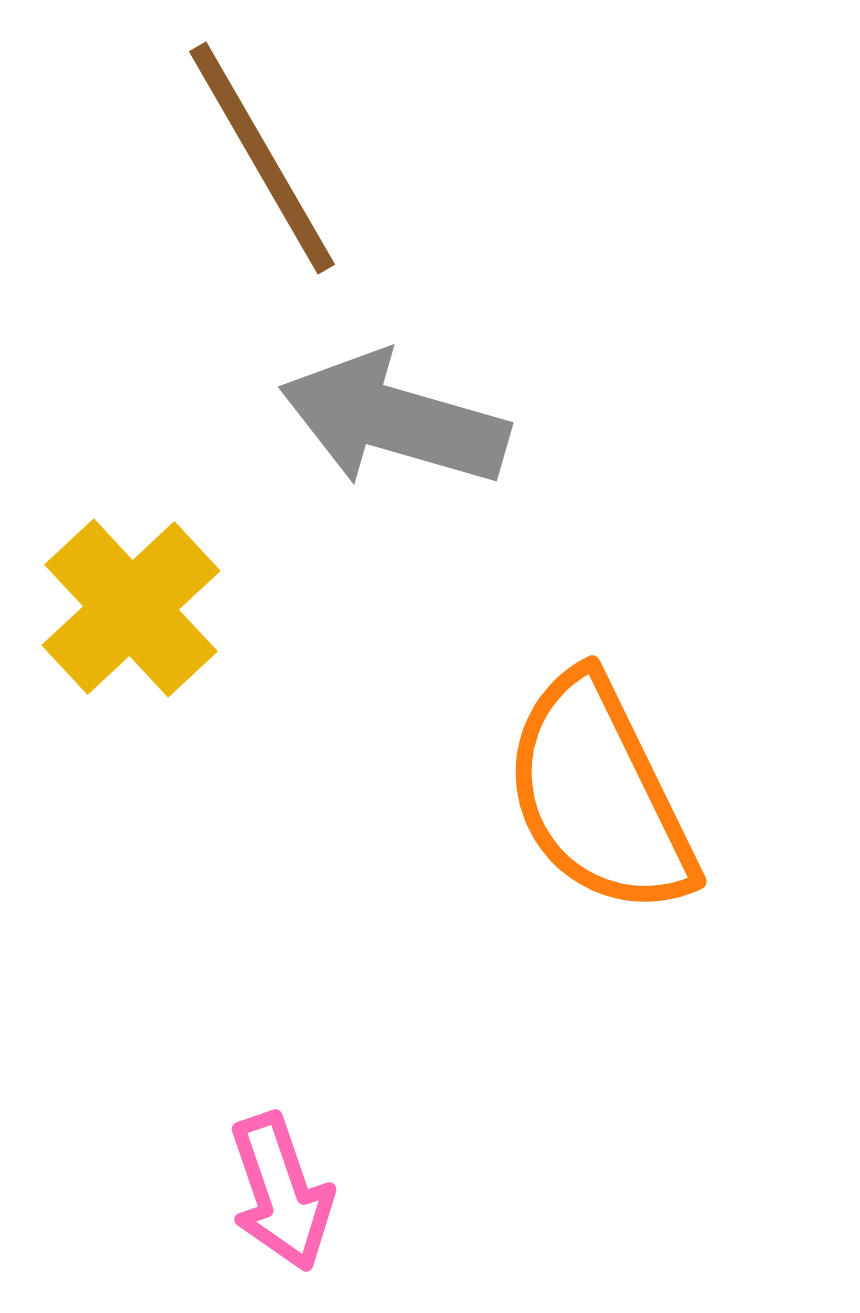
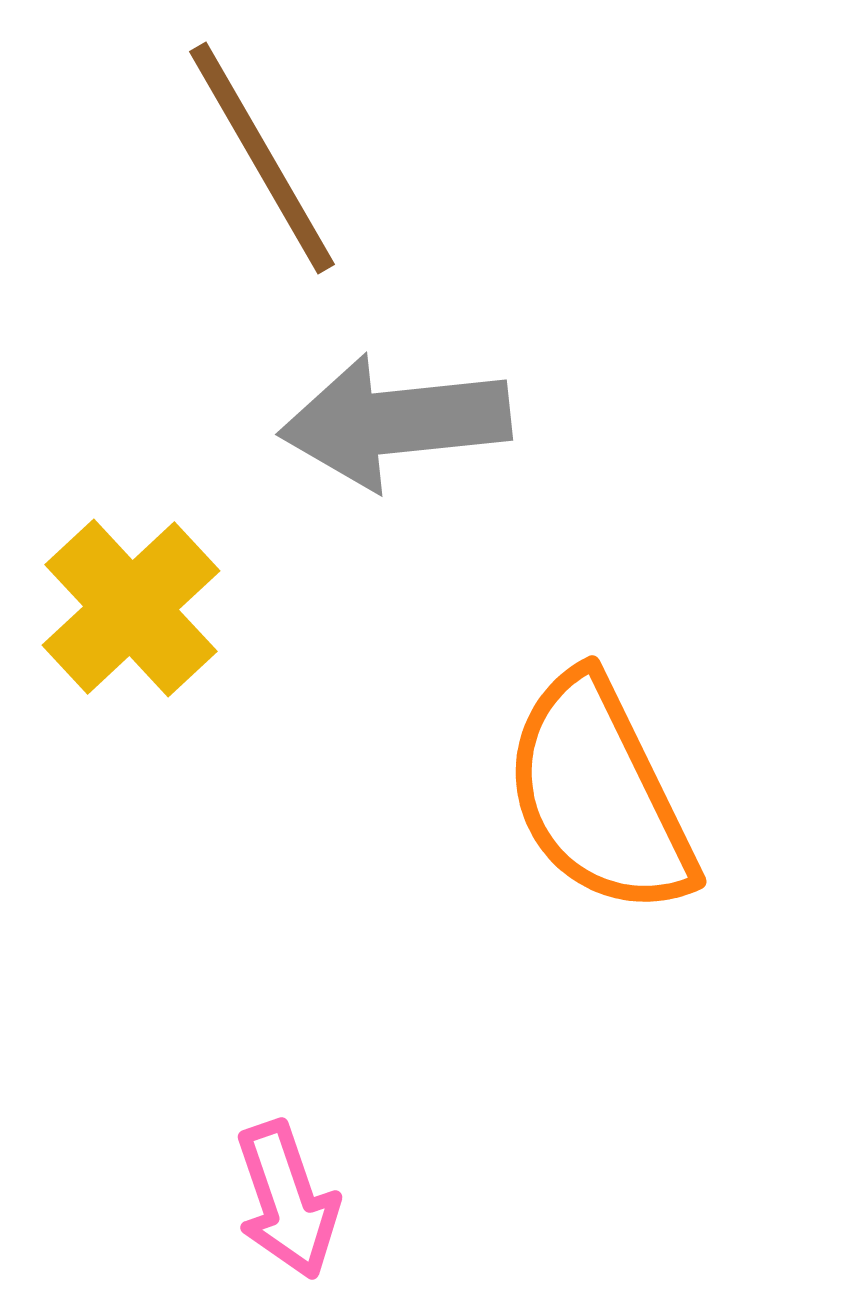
gray arrow: moved 1 px right, 2 px down; rotated 22 degrees counterclockwise
pink arrow: moved 6 px right, 8 px down
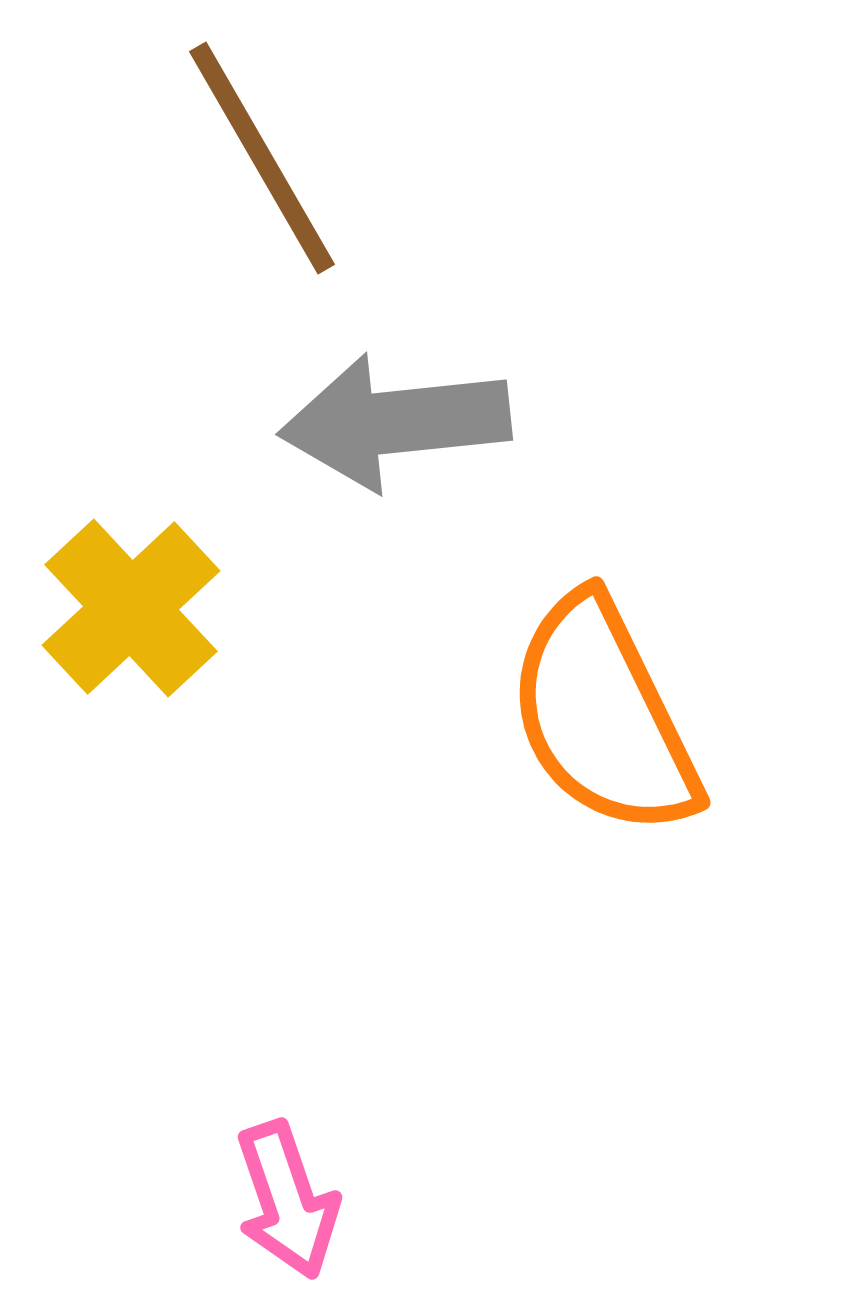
orange semicircle: moved 4 px right, 79 px up
